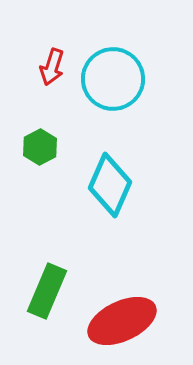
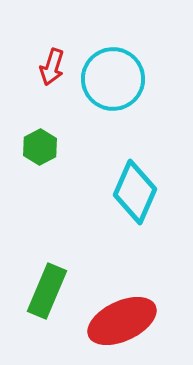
cyan diamond: moved 25 px right, 7 px down
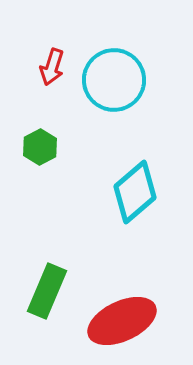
cyan circle: moved 1 px right, 1 px down
cyan diamond: rotated 26 degrees clockwise
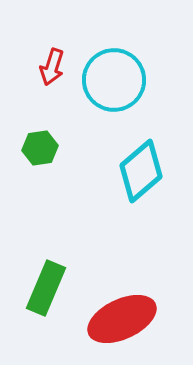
green hexagon: moved 1 px down; rotated 20 degrees clockwise
cyan diamond: moved 6 px right, 21 px up
green rectangle: moved 1 px left, 3 px up
red ellipse: moved 2 px up
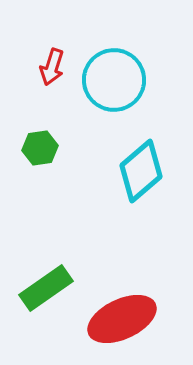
green rectangle: rotated 32 degrees clockwise
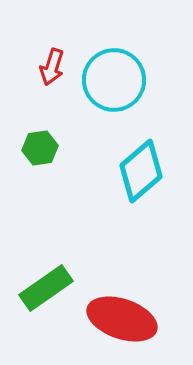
red ellipse: rotated 44 degrees clockwise
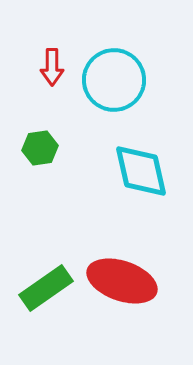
red arrow: rotated 18 degrees counterclockwise
cyan diamond: rotated 62 degrees counterclockwise
red ellipse: moved 38 px up
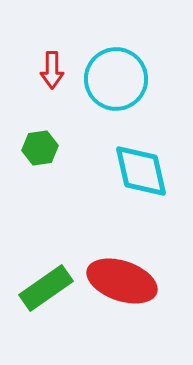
red arrow: moved 3 px down
cyan circle: moved 2 px right, 1 px up
